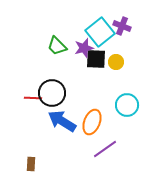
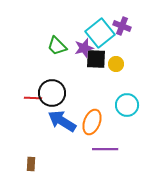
cyan square: moved 1 px down
yellow circle: moved 2 px down
purple line: rotated 35 degrees clockwise
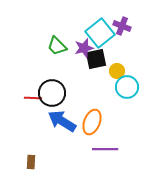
black square: rotated 15 degrees counterclockwise
yellow circle: moved 1 px right, 7 px down
cyan circle: moved 18 px up
brown rectangle: moved 2 px up
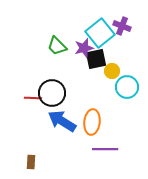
yellow circle: moved 5 px left
orange ellipse: rotated 15 degrees counterclockwise
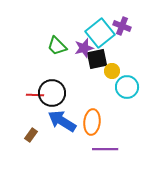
black square: moved 1 px right
red line: moved 2 px right, 3 px up
brown rectangle: moved 27 px up; rotated 32 degrees clockwise
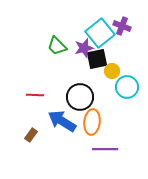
black circle: moved 28 px right, 4 px down
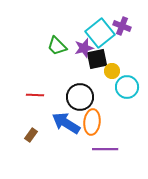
blue arrow: moved 4 px right, 2 px down
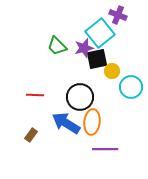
purple cross: moved 4 px left, 11 px up
cyan circle: moved 4 px right
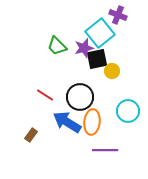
cyan circle: moved 3 px left, 24 px down
red line: moved 10 px right; rotated 30 degrees clockwise
blue arrow: moved 1 px right, 1 px up
purple line: moved 1 px down
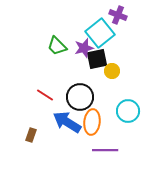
brown rectangle: rotated 16 degrees counterclockwise
